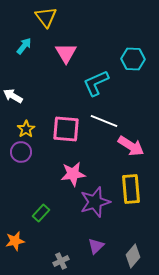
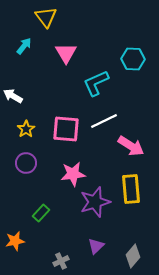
white line: rotated 48 degrees counterclockwise
purple circle: moved 5 px right, 11 px down
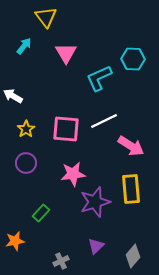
cyan L-shape: moved 3 px right, 5 px up
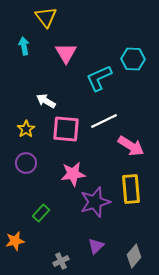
cyan arrow: rotated 48 degrees counterclockwise
white arrow: moved 33 px right, 5 px down
gray diamond: moved 1 px right
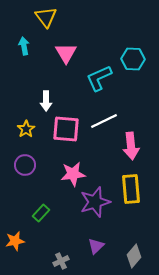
white arrow: rotated 120 degrees counterclockwise
pink arrow: rotated 52 degrees clockwise
purple circle: moved 1 px left, 2 px down
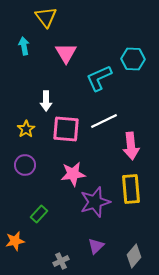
green rectangle: moved 2 px left, 1 px down
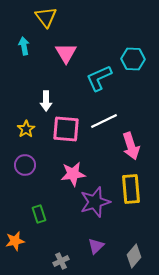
pink arrow: rotated 12 degrees counterclockwise
green rectangle: rotated 60 degrees counterclockwise
